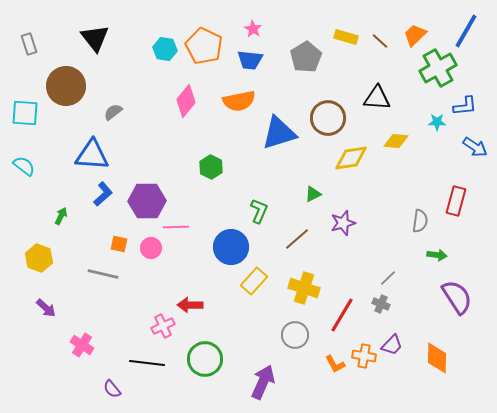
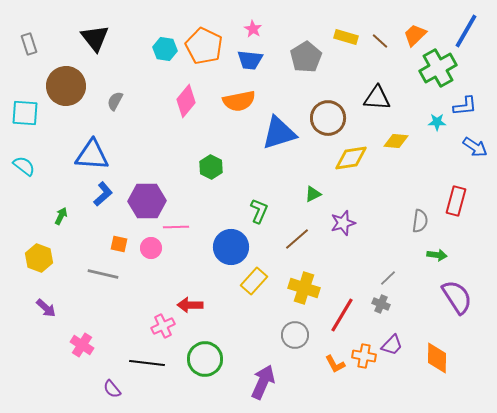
gray semicircle at (113, 112): moved 2 px right, 11 px up; rotated 24 degrees counterclockwise
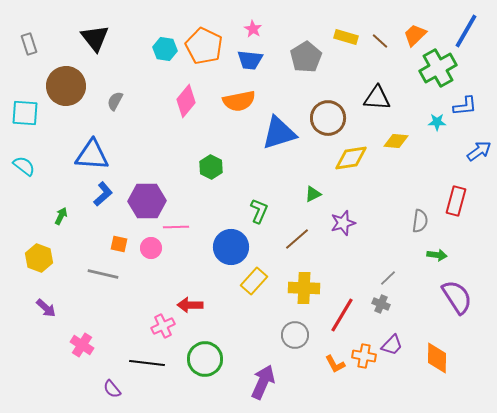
blue arrow at (475, 147): moved 4 px right, 4 px down; rotated 70 degrees counterclockwise
yellow cross at (304, 288): rotated 16 degrees counterclockwise
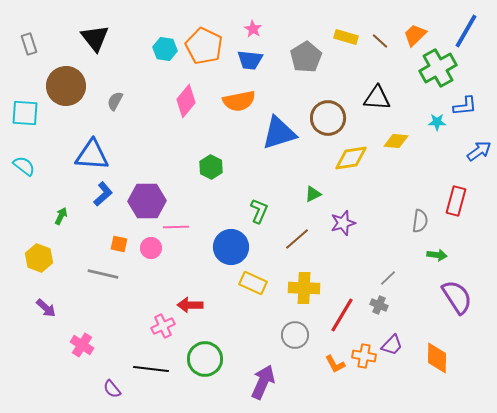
yellow rectangle at (254, 281): moved 1 px left, 2 px down; rotated 72 degrees clockwise
gray cross at (381, 304): moved 2 px left, 1 px down
black line at (147, 363): moved 4 px right, 6 px down
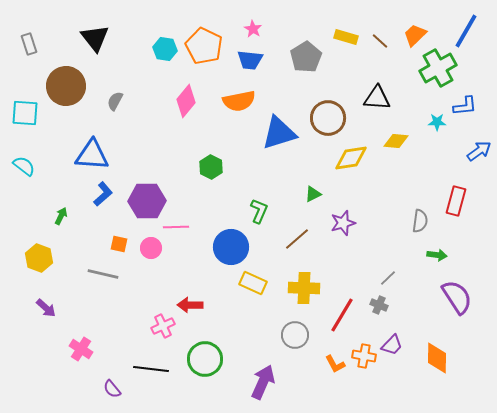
pink cross at (82, 345): moved 1 px left, 4 px down
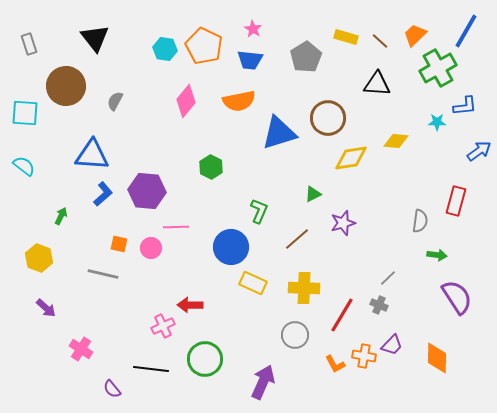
black triangle at (377, 98): moved 14 px up
purple hexagon at (147, 201): moved 10 px up; rotated 6 degrees clockwise
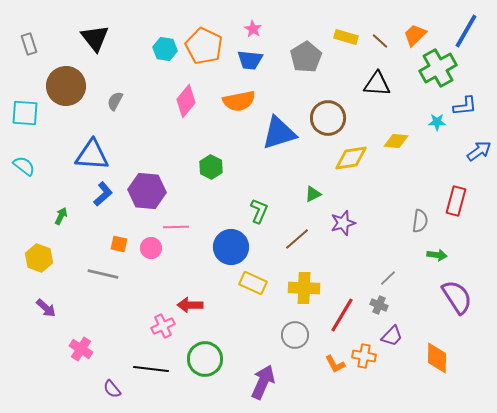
purple trapezoid at (392, 345): moved 9 px up
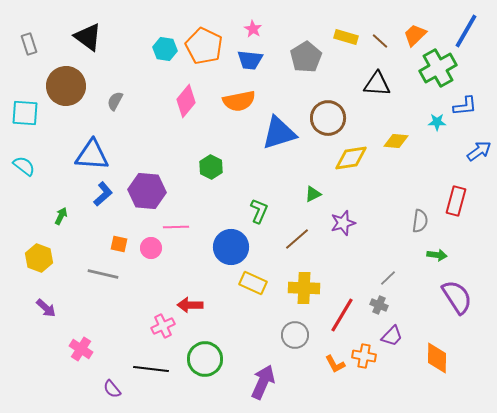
black triangle at (95, 38): moved 7 px left, 1 px up; rotated 16 degrees counterclockwise
